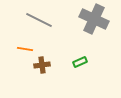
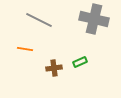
gray cross: rotated 12 degrees counterclockwise
brown cross: moved 12 px right, 3 px down
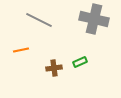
orange line: moved 4 px left, 1 px down; rotated 21 degrees counterclockwise
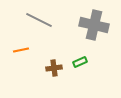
gray cross: moved 6 px down
